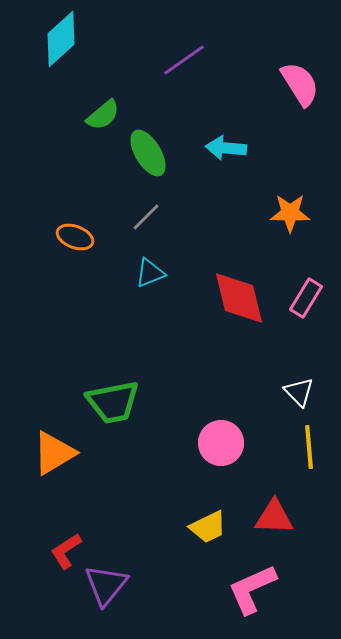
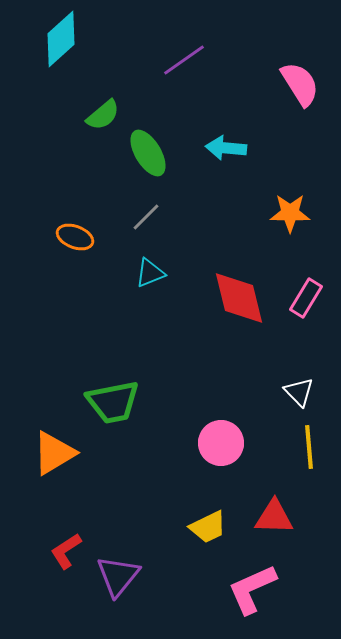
purple triangle: moved 12 px right, 9 px up
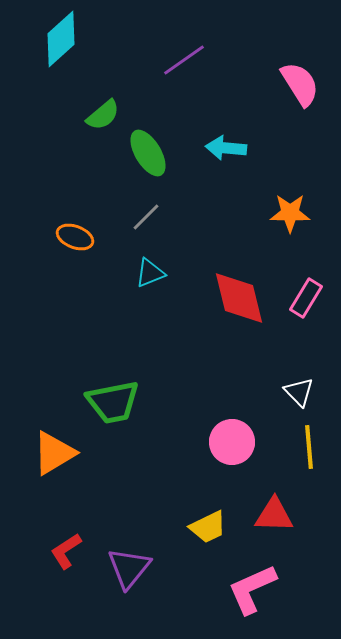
pink circle: moved 11 px right, 1 px up
red triangle: moved 2 px up
purple triangle: moved 11 px right, 8 px up
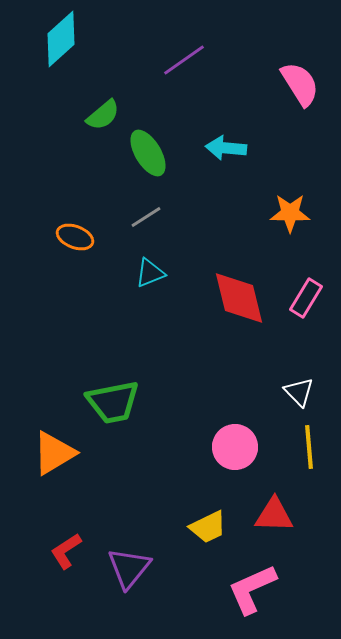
gray line: rotated 12 degrees clockwise
pink circle: moved 3 px right, 5 px down
